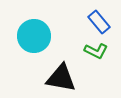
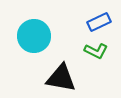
blue rectangle: rotated 75 degrees counterclockwise
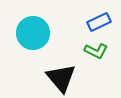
cyan circle: moved 1 px left, 3 px up
black triangle: rotated 40 degrees clockwise
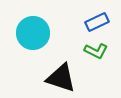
blue rectangle: moved 2 px left
black triangle: rotated 32 degrees counterclockwise
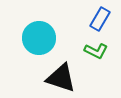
blue rectangle: moved 3 px right, 3 px up; rotated 35 degrees counterclockwise
cyan circle: moved 6 px right, 5 px down
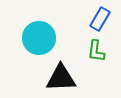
green L-shape: rotated 70 degrees clockwise
black triangle: rotated 20 degrees counterclockwise
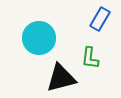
green L-shape: moved 6 px left, 7 px down
black triangle: rotated 12 degrees counterclockwise
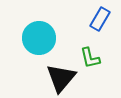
green L-shape: rotated 20 degrees counterclockwise
black triangle: rotated 36 degrees counterclockwise
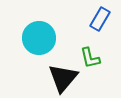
black triangle: moved 2 px right
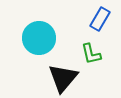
green L-shape: moved 1 px right, 4 px up
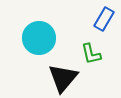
blue rectangle: moved 4 px right
